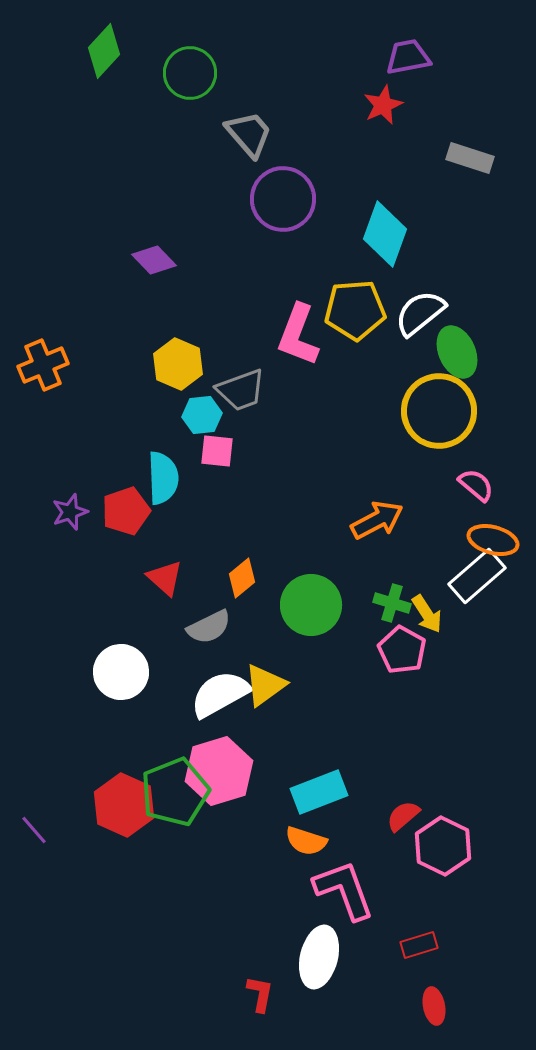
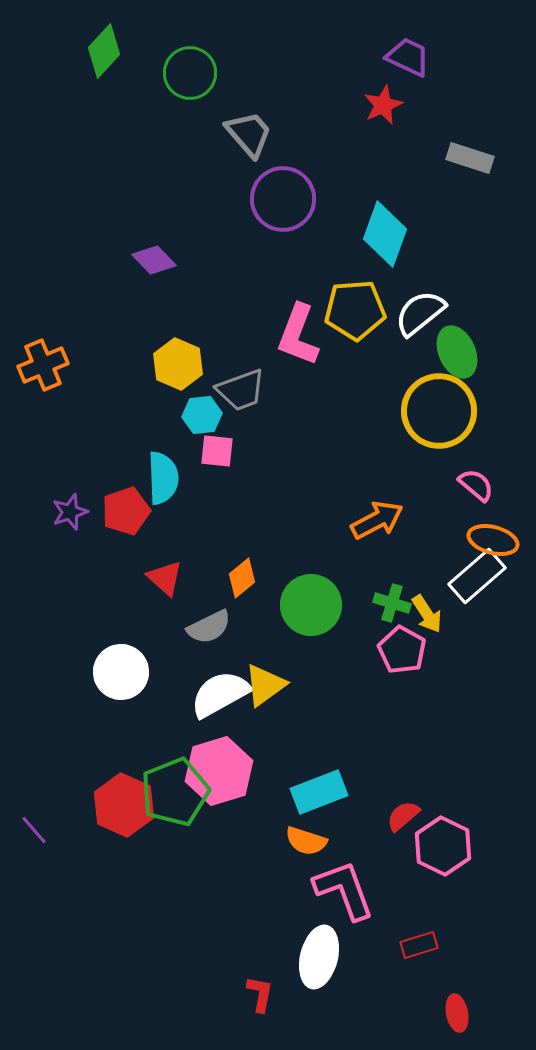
purple trapezoid at (408, 57): rotated 36 degrees clockwise
red ellipse at (434, 1006): moved 23 px right, 7 px down
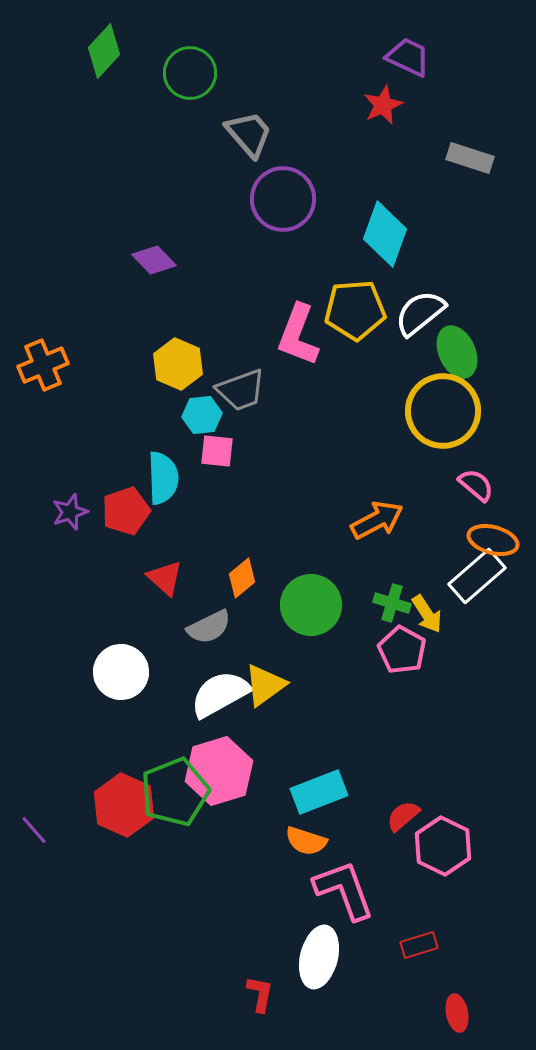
yellow circle at (439, 411): moved 4 px right
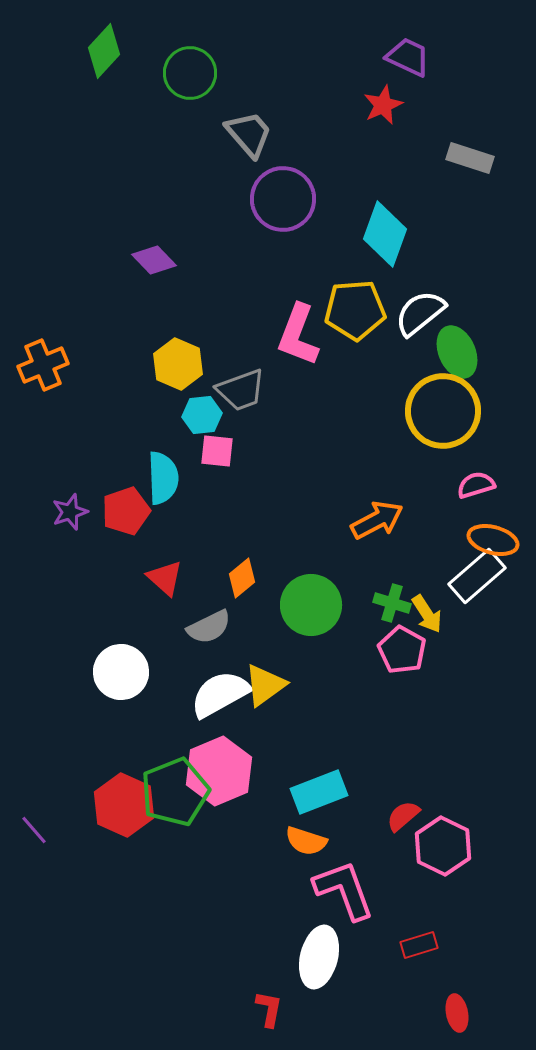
pink semicircle at (476, 485): rotated 57 degrees counterclockwise
pink hexagon at (219, 771): rotated 6 degrees counterclockwise
red L-shape at (260, 994): moved 9 px right, 15 px down
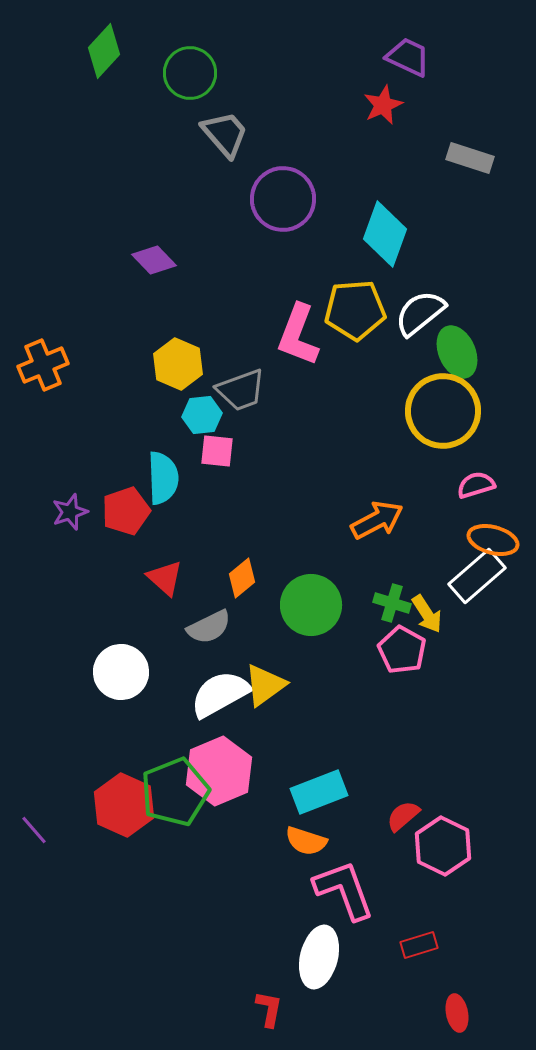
gray trapezoid at (249, 134): moved 24 px left
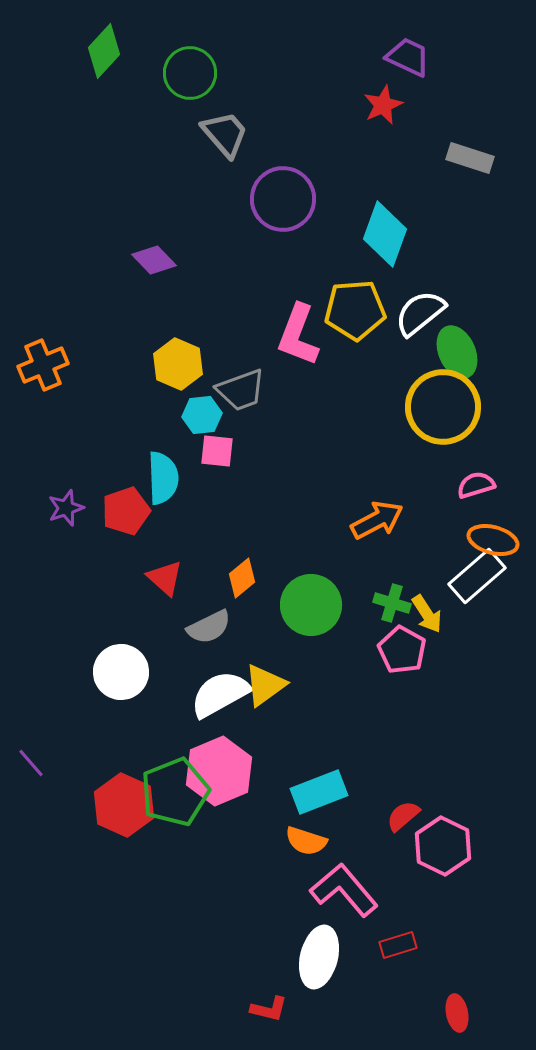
yellow circle at (443, 411): moved 4 px up
purple star at (70, 512): moved 4 px left, 4 px up
purple line at (34, 830): moved 3 px left, 67 px up
pink L-shape at (344, 890): rotated 20 degrees counterclockwise
red rectangle at (419, 945): moved 21 px left
red L-shape at (269, 1009): rotated 93 degrees clockwise
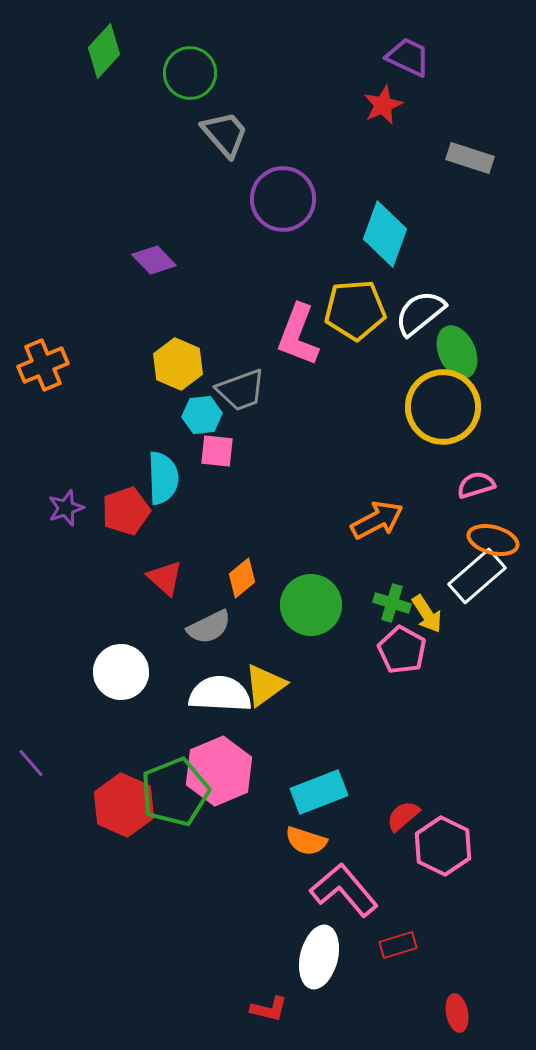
white semicircle at (220, 694): rotated 32 degrees clockwise
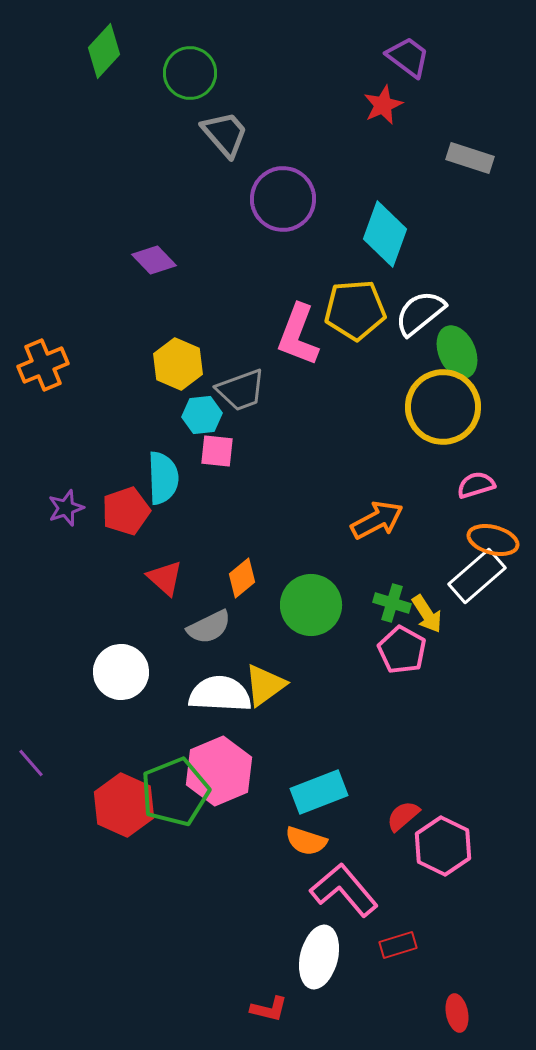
purple trapezoid at (408, 57): rotated 12 degrees clockwise
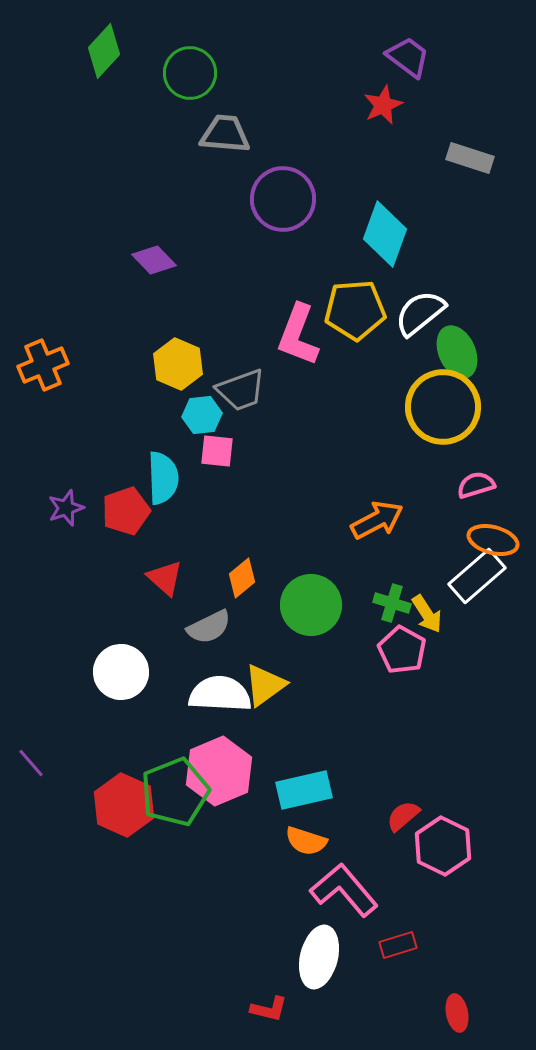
gray trapezoid at (225, 134): rotated 44 degrees counterclockwise
cyan rectangle at (319, 792): moved 15 px left, 2 px up; rotated 8 degrees clockwise
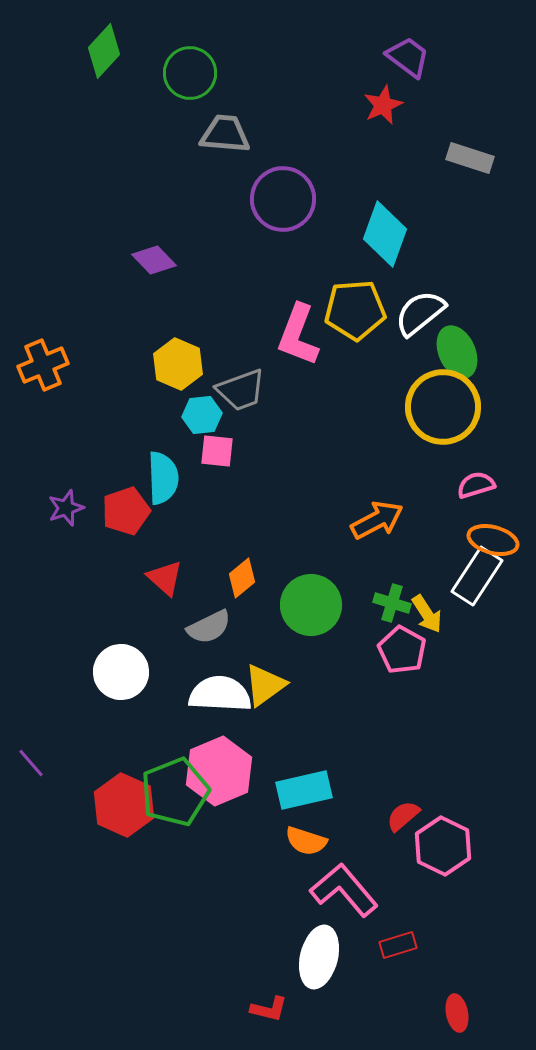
white rectangle at (477, 576): rotated 16 degrees counterclockwise
